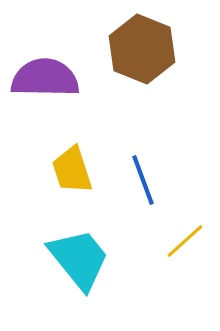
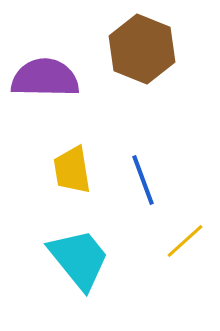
yellow trapezoid: rotated 9 degrees clockwise
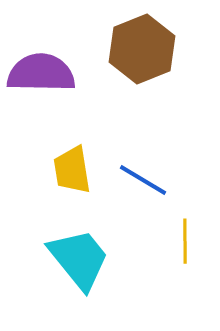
brown hexagon: rotated 16 degrees clockwise
purple semicircle: moved 4 px left, 5 px up
blue line: rotated 39 degrees counterclockwise
yellow line: rotated 48 degrees counterclockwise
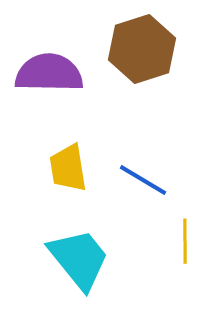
brown hexagon: rotated 4 degrees clockwise
purple semicircle: moved 8 px right
yellow trapezoid: moved 4 px left, 2 px up
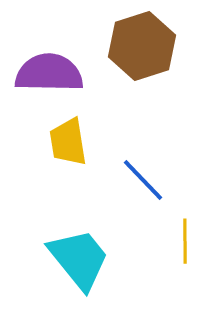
brown hexagon: moved 3 px up
yellow trapezoid: moved 26 px up
blue line: rotated 15 degrees clockwise
